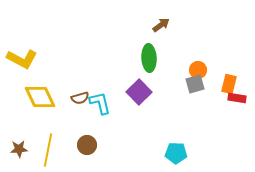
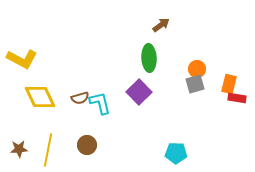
orange circle: moved 1 px left, 1 px up
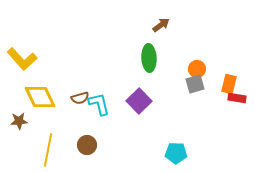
yellow L-shape: rotated 20 degrees clockwise
purple square: moved 9 px down
cyan L-shape: moved 1 px left, 1 px down
brown star: moved 28 px up
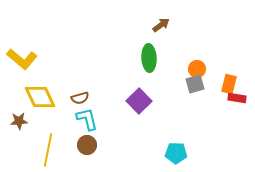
yellow L-shape: rotated 8 degrees counterclockwise
cyan L-shape: moved 12 px left, 15 px down
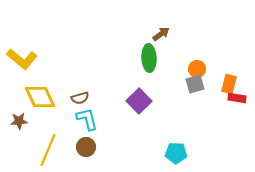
brown arrow: moved 9 px down
brown circle: moved 1 px left, 2 px down
yellow line: rotated 12 degrees clockwise
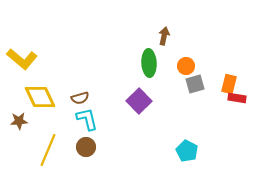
brown arrow: moved 3 px right, 2 px down; rotated 42 degrees counterclockwise
green ellipse: moved 5 px down
orange circle: moved 11 px left, 3 px up
cyan pentagon: moved 11 px right, 2 px up; rotated 25 degrees clockwise
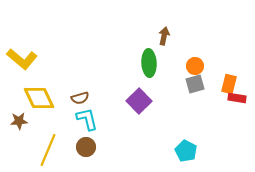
orange circle: moved 9 px right
yellow diamond: moved 1 px left, 1 px down
cyan pentagon: moved 1 px left
